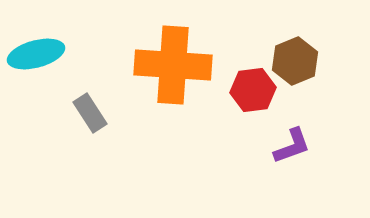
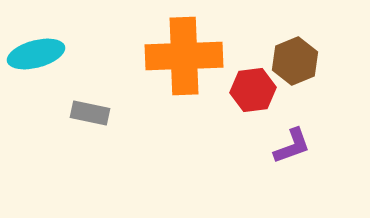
orange cross: moved 11 px right, 9 px up; rotated 6 degrees counterclockwise
gray rectangle: rotated 45 degrees counterclockwise
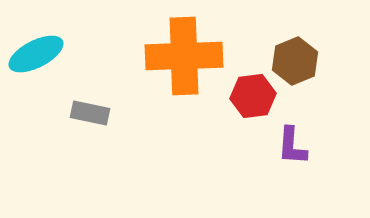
cyan ellipse: rotated 12 degrees counterclockwise
red hexagon: moved 6 px down
purple L-shape: rotated 114 degrees clockwise
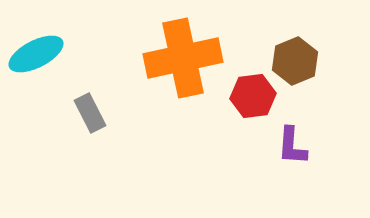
orange cross: moved 1 px left, 2 px down; rotated 10 degrees counterclockwise
gray rectangle: rotated 51 degrees clockwise
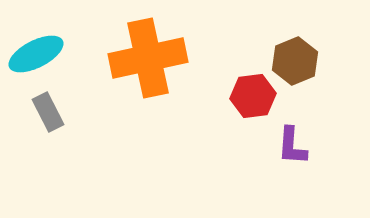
orange cross: moved 35 px left
gray rectangle: moved 42 px left, 1 px up
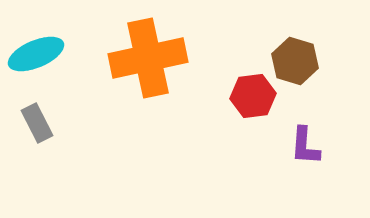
cyan ellipse: rotated 4 degrees clockwise
brown hexagon: rotated 21 degrees counterclockwise
gray rectangle: moved 11 px left, 11 px down
purple L-shape: moved 13 px right
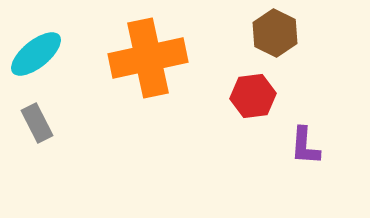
cyan ellipse: rotated 16 degrees counterclockwise
brown hexagon: moved 20 px left, 28 px up; rotated 9 degrees clockwise
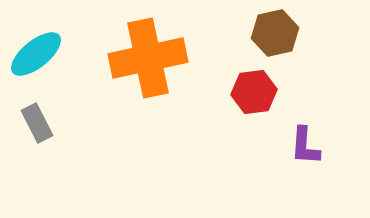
brown hexagon: rotated 21 degrees clockwise
red hexagon: moved 1 px right, 4 px up
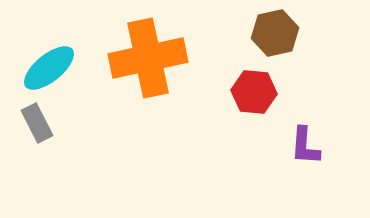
cyan ellipse: moved 13 px right, 14 px down
red hexagon: rotated 12 degrees clockwise
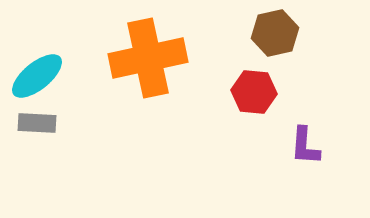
cyan ellipse: moved 12 px left, 8 px down
gray rectangle: rotated 60 degrees counterclockwise
